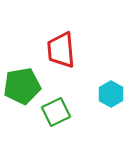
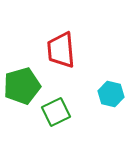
green pentagon: rotated 6 degrees counterclockwise
cyan hexagon: rotated 15 degrees counterclockwise
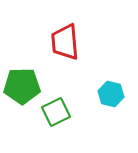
red trapezoid: moved 4 px right, 8 px up
green pentagon: rotated 15 degrees clockwise
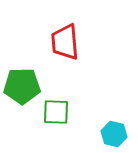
cyan hexagon: moved 3 px right, 40 px down
green square: rotated 28 degrees clockwise
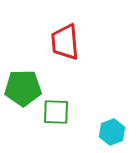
green pentagon: moved 1 px right, 2 px down
cyan hexagon: moved 2 px left, 2 px up; rotated 25 degrees clockwise
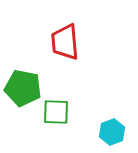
green pentagon: rotated 12 degrees clockwise
